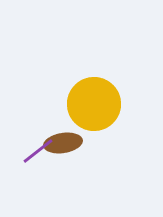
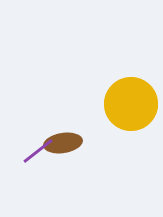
yellow circle: moved 37 px right
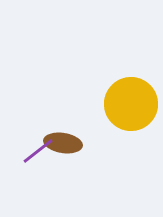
brown ellipse: rotated 18 degrees clockwise
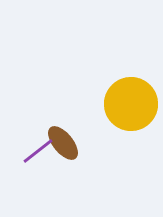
brown ellipse: rotated 42 degrees clockwise
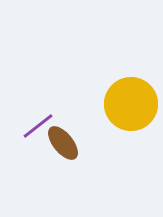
purple line: moved 25 px up
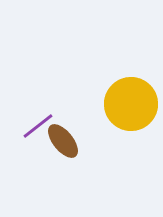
brown ellipse: moved 2 px up
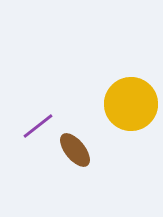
brown ellipse: moved 12 px right, 9 px down
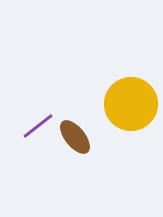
brown ellipse: moved 13 px up
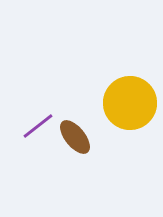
yellow circle: moved 1 px left, 1 px up
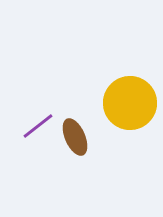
brown ellipse: rotated 15 degrees clockwise
